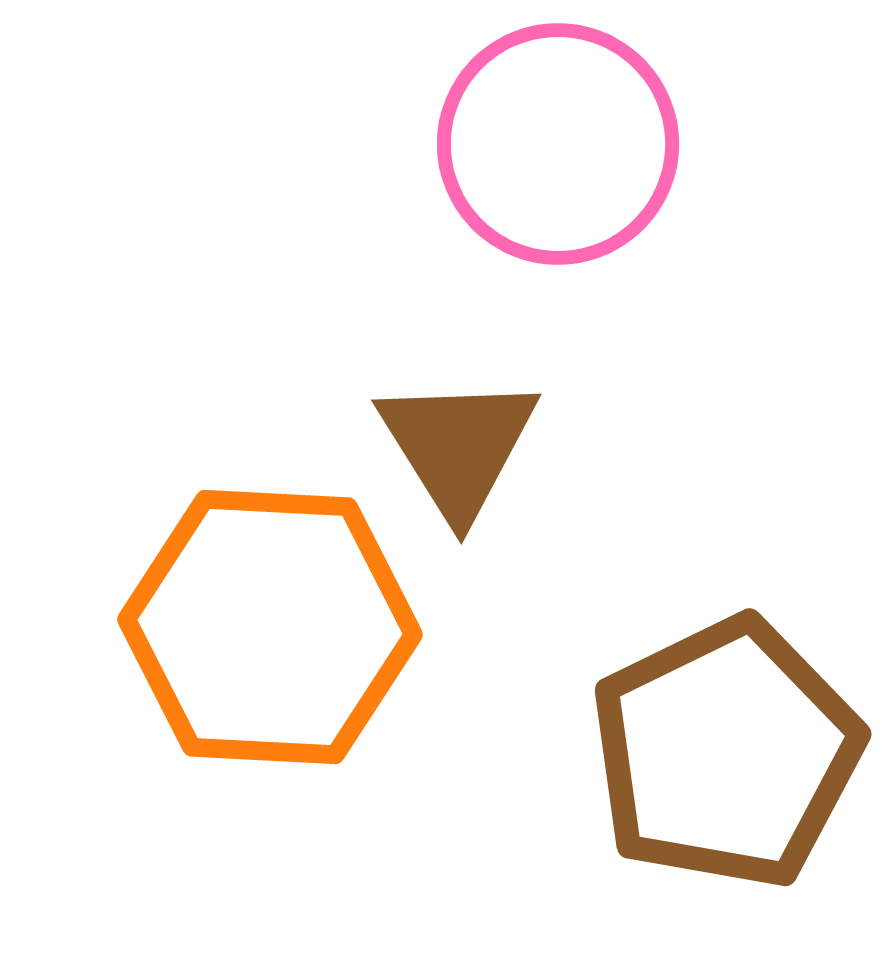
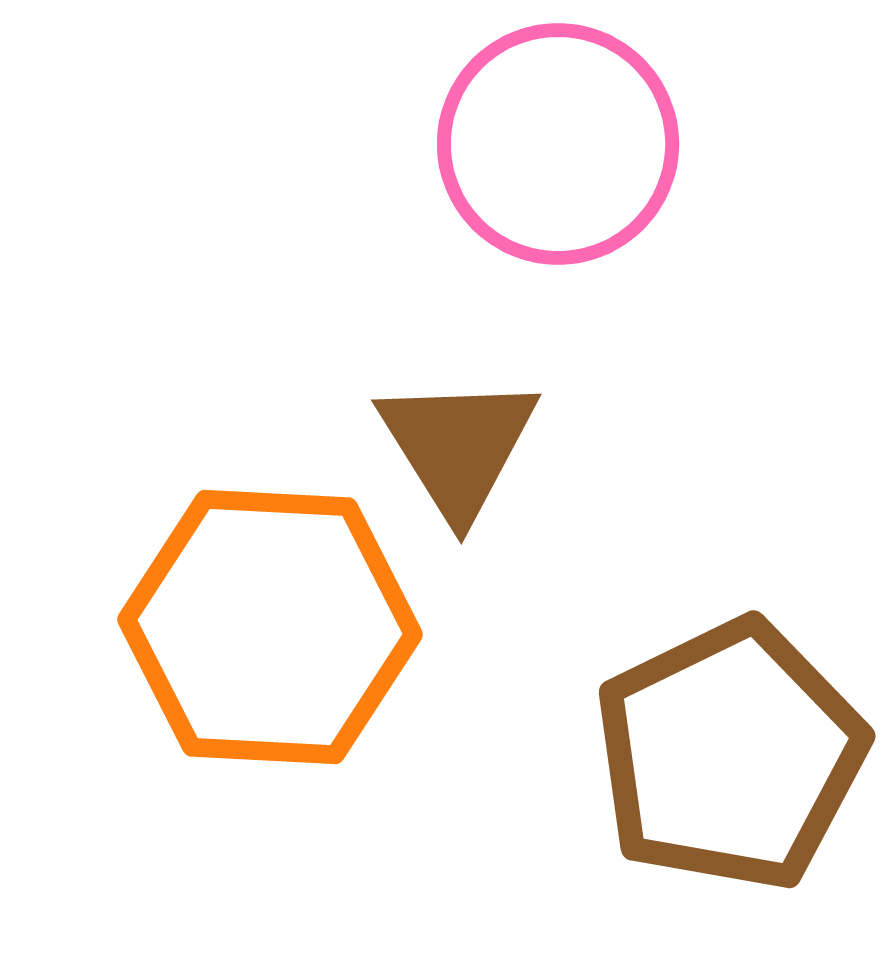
brown pentagon: moved 4 px right, 2 px down
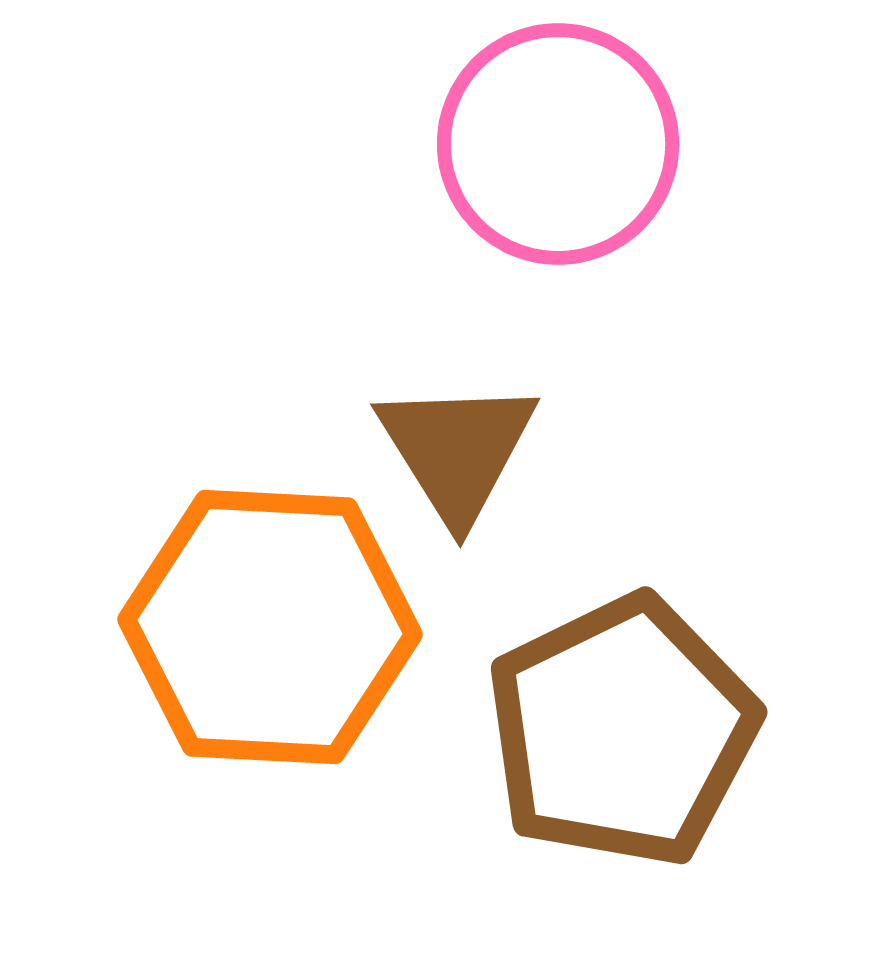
brown triangle: moved 1 px left, 4 px down
brown pentagon: moved 108 px left, 24 px up
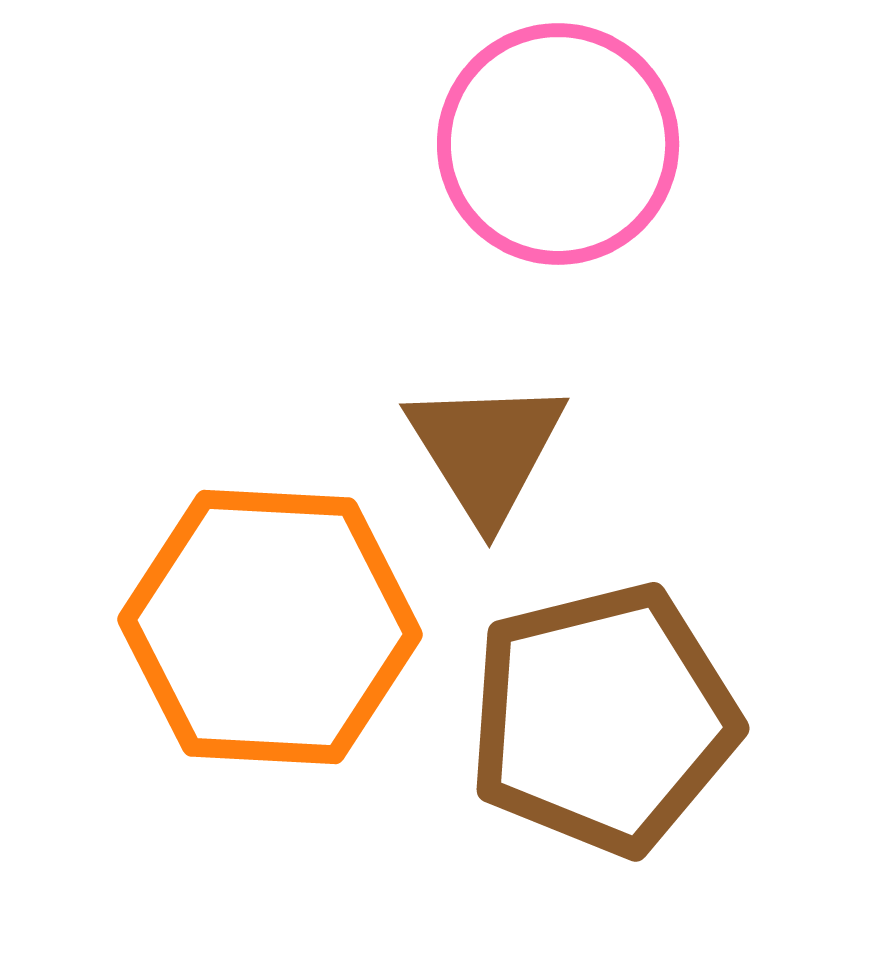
brown triangle: moved 29 px right
brown pentagon: moved 19 px left, 12 px up; rotated 12 degrees clockwise
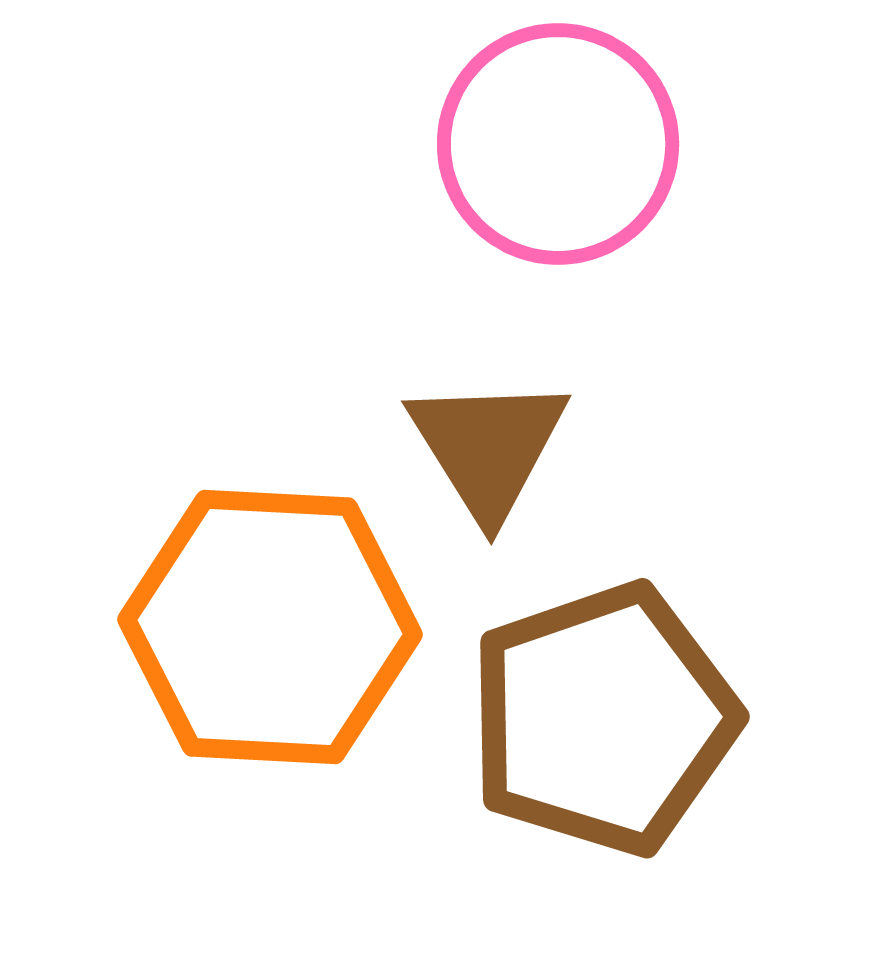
brown triangle: moved 2 px right, 3 px up
brown pentagon: rotated 5 degrees counterclockwise
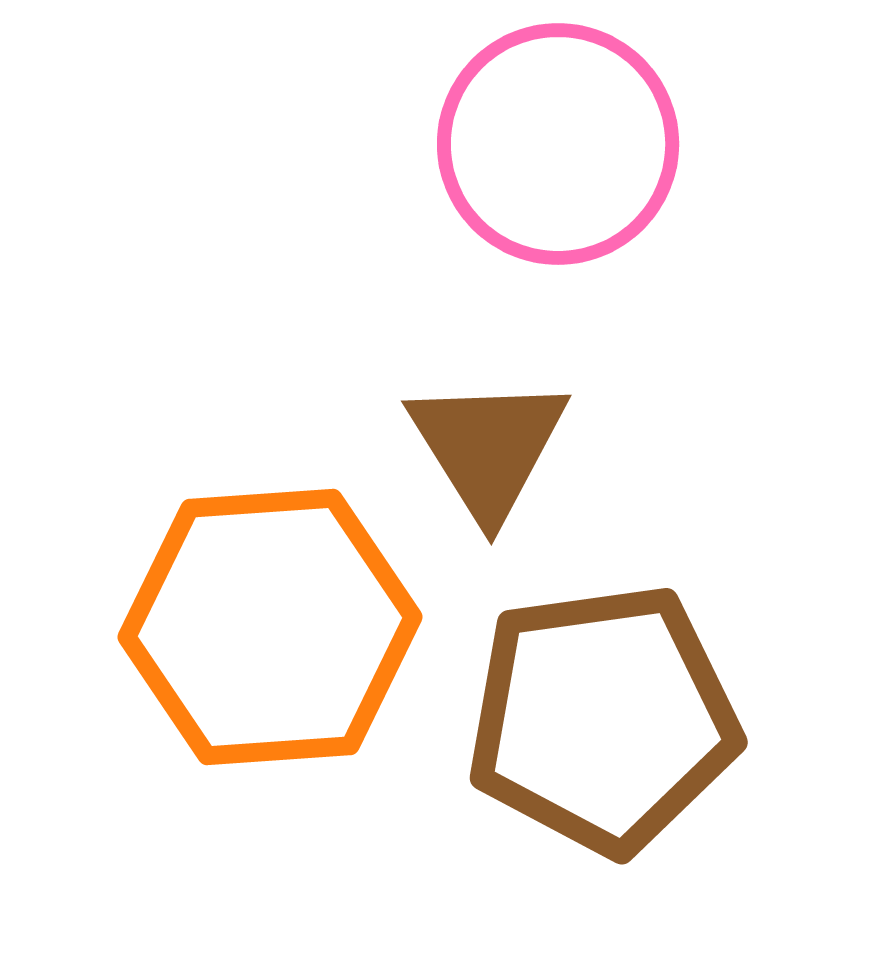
orange hexagon: rotated 7 degrees counterclockwise
brown pentagon: rotated 11 degrees clockwise
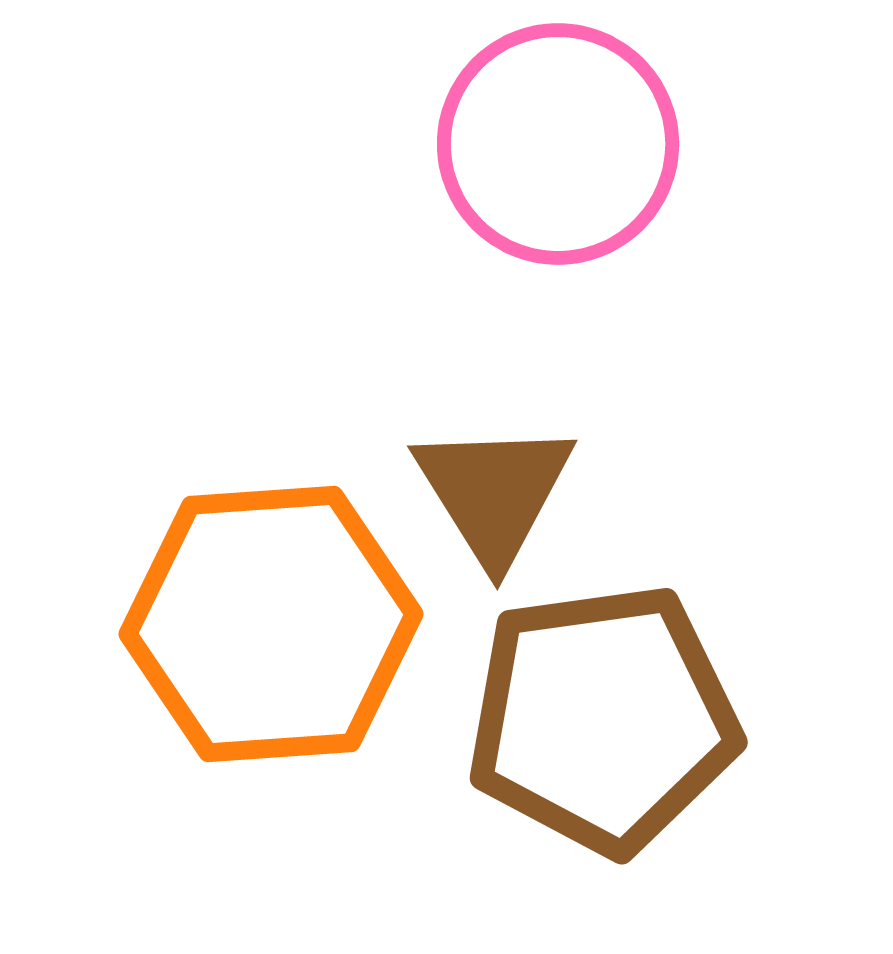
brown triangle: moved 6 px right, 45 px down
orange hexagon: moved 1 px right, 3 px up
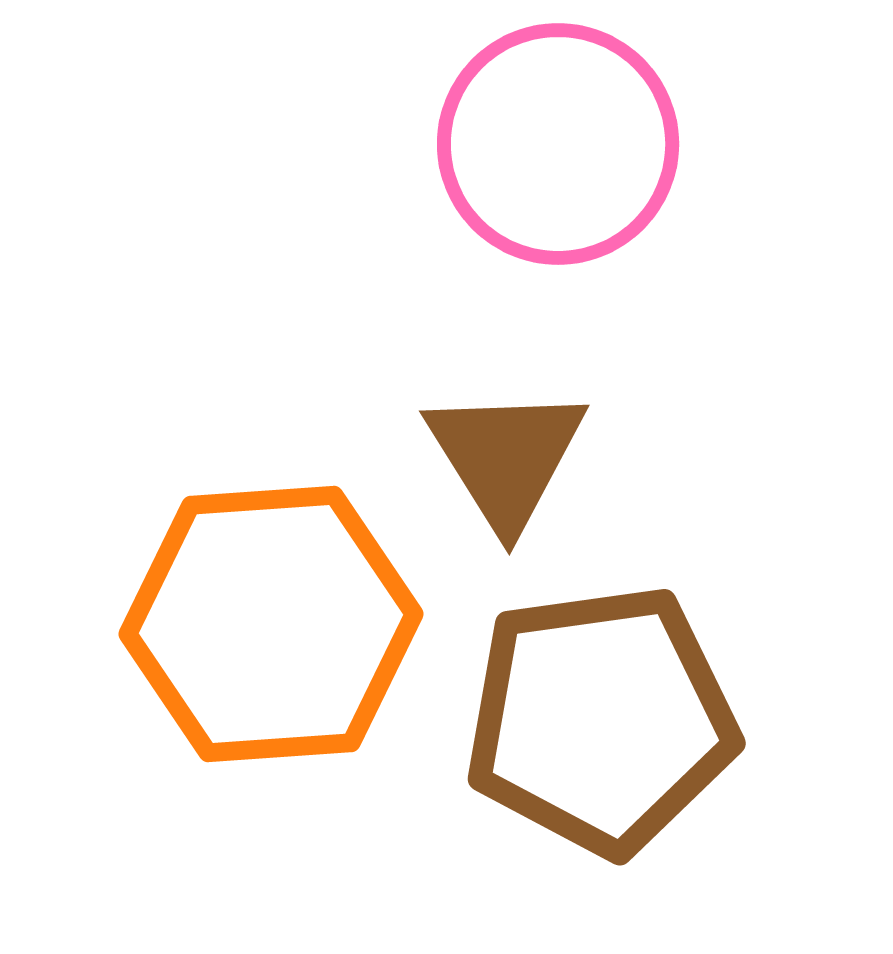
brown triangle: moved 12 px right, 35 px up
brown pentagon: moved 2 px left, 1 px down
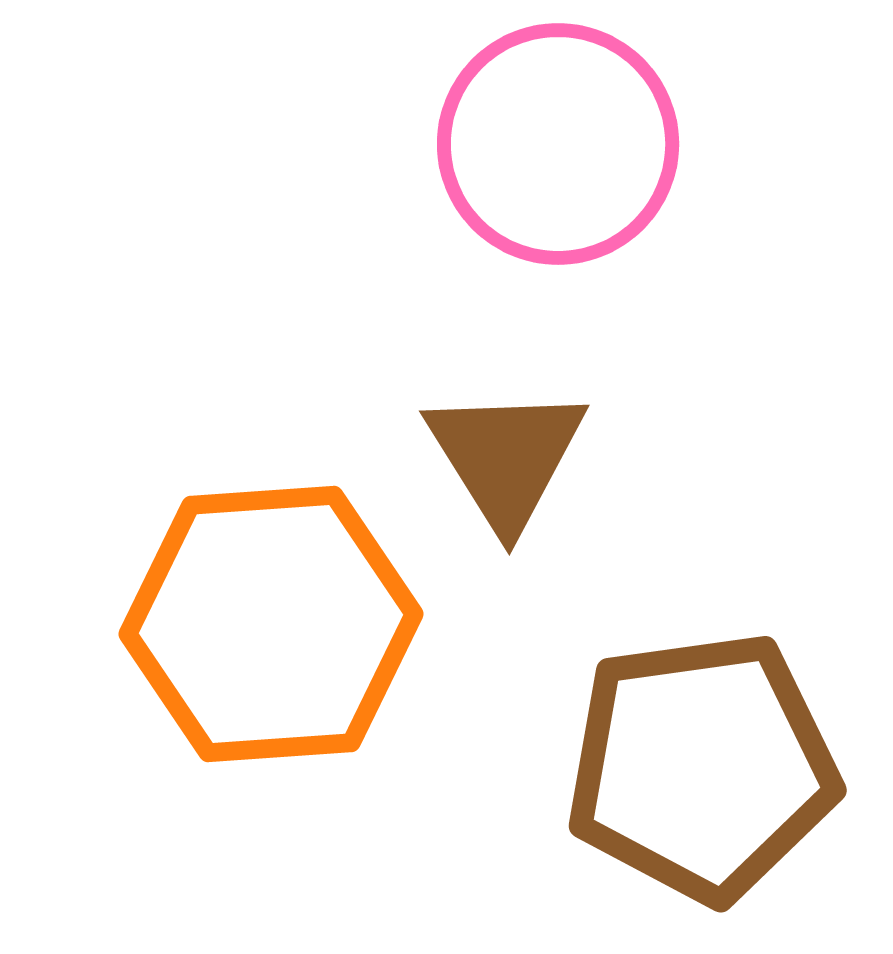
brown pentagon: moved 101 px right, 47 px down
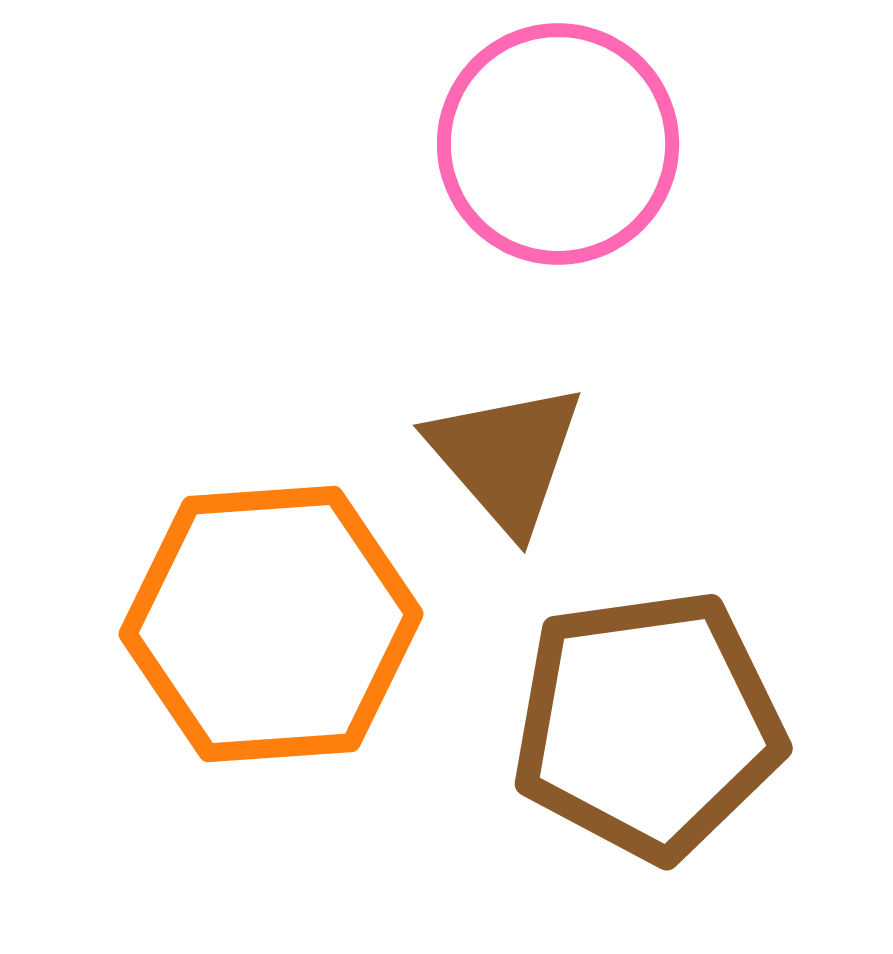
brown triangle: rotated 9 degrees counterclockwise
brown pentagon: moved 54 px left, 42 px up
